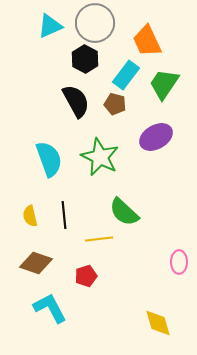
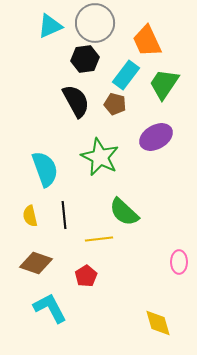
black hexagon: rotated 24 degrees clockwise
cyan semicircle: moved 4 px left, 10 px down
red pentagon: rotated 15 degrees counterclockwise
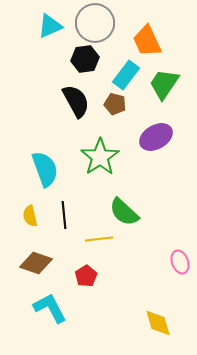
green star: rotated 12 degrees clockwise
pink ellipse: moved 1 px right; rotated 20 degrees counterclockwise
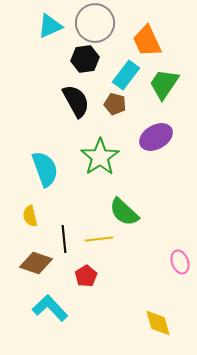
black line: moved 24 px down
cyan L-shape: rotated 15 degrees counterclockwise
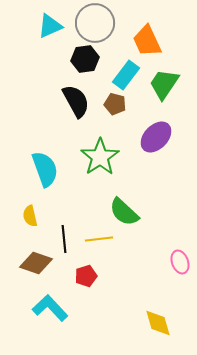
purple ellipse: rotated 16 degrees counterclockwise
red pentagon: rotated 15 degrees clockwise
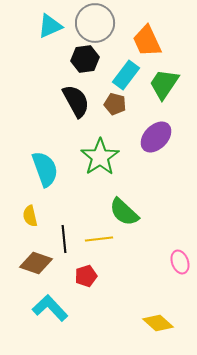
yellow diamond: rotated 32 degrees counterclockwise
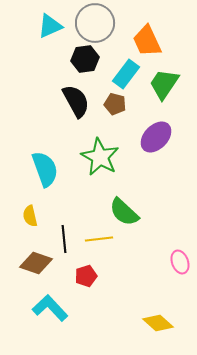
cyan rectangle: moved 1 px up
green star: rotated 9 degrees counterclockwise
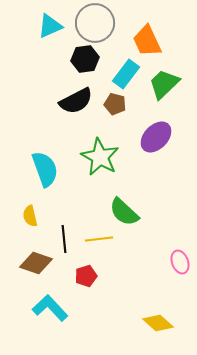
green trapezoid: rotated 12 degrees clockwise
black semicircle: rotated 92 degrees clockwise
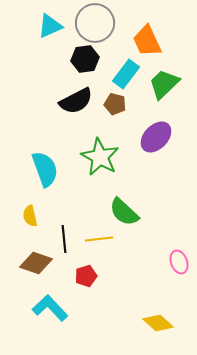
pink ellipse: moved 1 px left
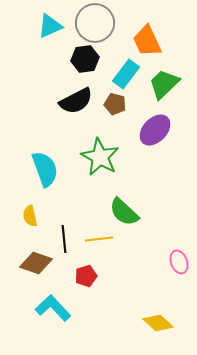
purple ellipse: moved 1 px left, 7 px up
cyan L-shape: moved 3 px right
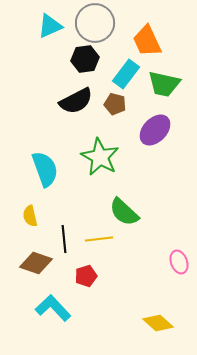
green trapezoid: rotated 124 degrees counterclockwise
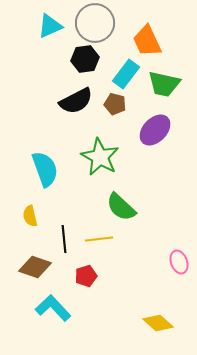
green semicircle: moved 3 px left, 5 px up
brown diamond: moved 1 px left, 4 px down
